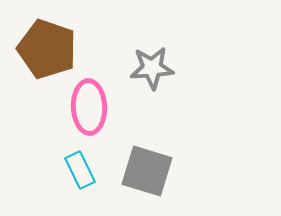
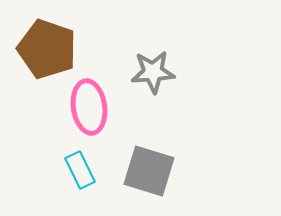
gray star: moved 1 px right, 4 px down
pink ellipse: rotated 6 degrees counterclockwise
gray square: moved 2 px right
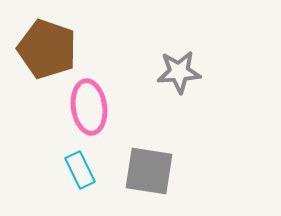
gray star: moved 26 px right
gray square: rotated 8 degrees counterclockwise
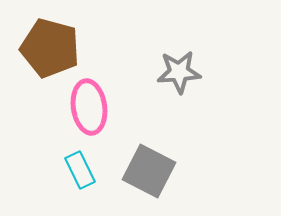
brown pentagon: moved 3 px right, 1 px up; rotated 4 degrees counterclockwise
gray square: rotated 18 degrees clockwise
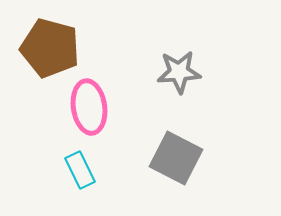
gray square: moved 27 px right, 13 px up
